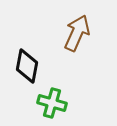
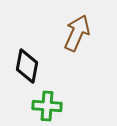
green cross: moved 5 px left, 3 px down; rotated 12 degrees counterclockwise
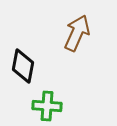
black diamond: moved 4 px left
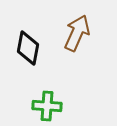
black diamond: moved 5 px right, 18 px up
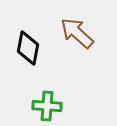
brown arrow: rotated 72 degrees counterclockwise
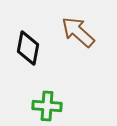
brown arrow: moved 1 px right, 1 px up
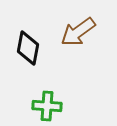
brown arrow: rotated 78 degrees counterclockwise
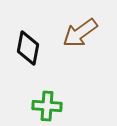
brown arrow: moved 2 px right, 1 px down
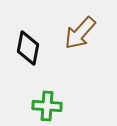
brown arrow: rotated 12 degrees counterclockwise
